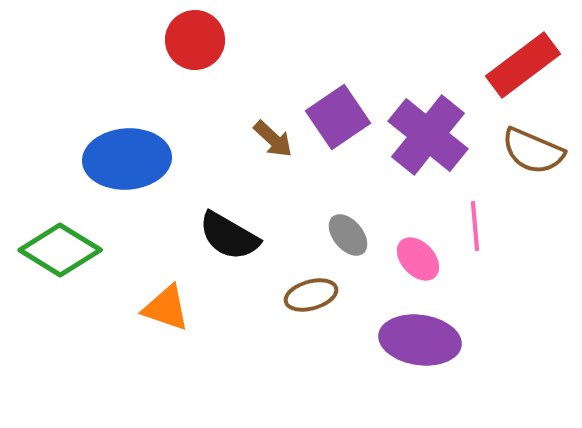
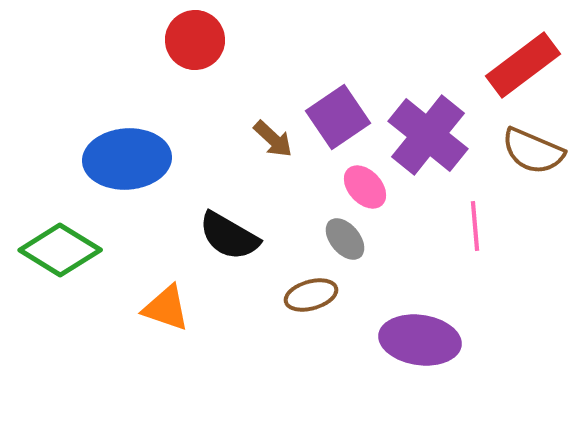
gray ellipse: moved 3 px left, 4 px down
pink ellipse: moved 53 px left, 72 px up
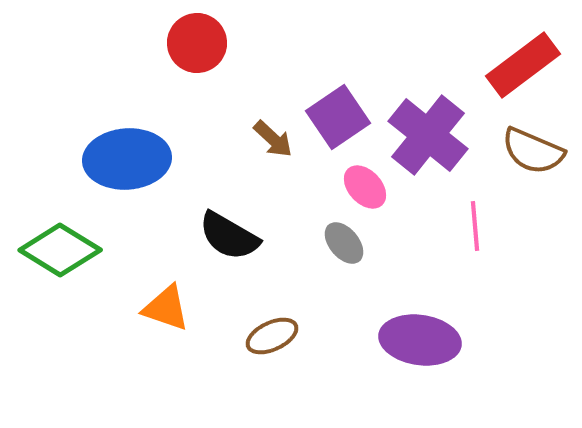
red circle: moved 2 px right, 3 px down
gray ellipse: moved 1 px left, 4 px down
brown ellipse: moved 39 px left, 41 px down; rotated 9 degrees counterclockwise
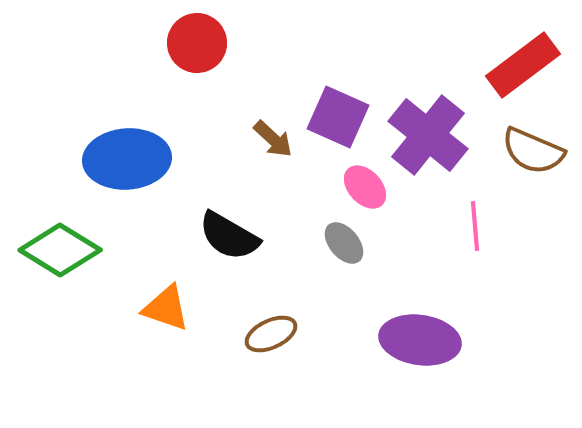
purple square: rotated 32 degrees counterclockwise
brown ellipse: moved 1 px left, 2 px up
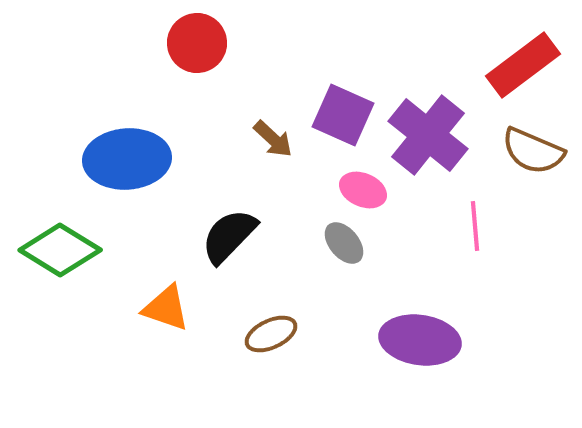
purple square: moved 5 px right, 2 px up
pink ellipse: moved 2 px left, 3 px down; rotated 24 degrees counterclockwise
black semicircle: rotated 104 degrees clockwise
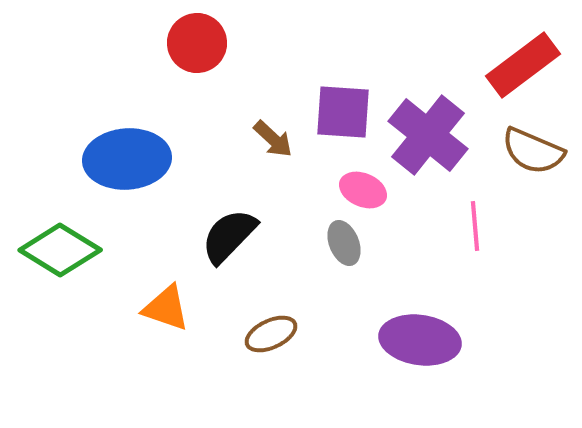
purple square: moved 3 px up; rotated 20 degrees counterclockwise
gray ellipse: rotated 18 degrees clockwise
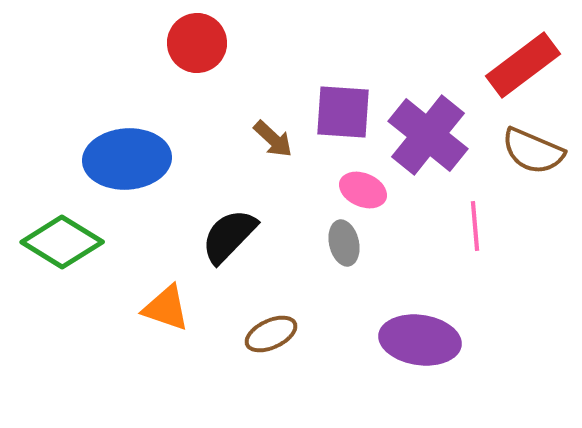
gray ellipse: rotated 9 degrees clockwise
green diamond: moved 2 px right, 8 px up
